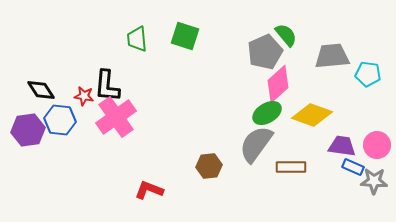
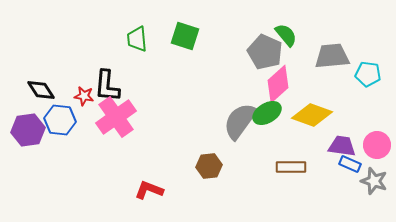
gray pentagon: rotated 24 degrees counterclockwise
gray semicircle: moved 16 px left, 23 px up
blue rectangle: moved 3 px left, 3 px up
gray star: rotated 16 degrees clockwise
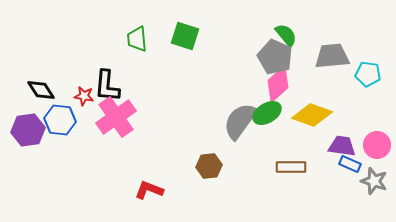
gray pentagon: moved 10 px right, 5 px down
